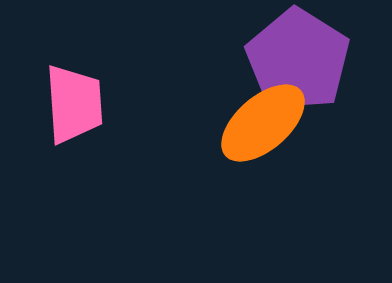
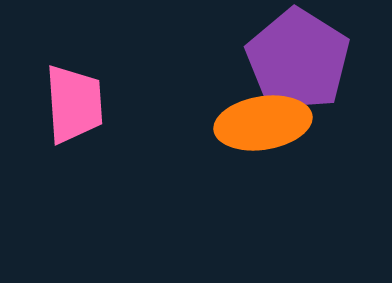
orange ellipse: rotated 32 degrees clockwise
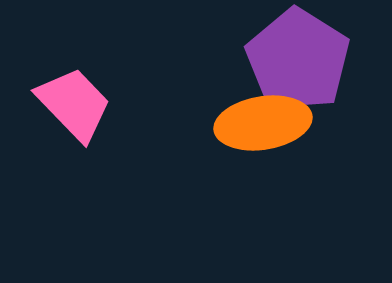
pink trapezoid: rotated 40 degrees counterclockwise
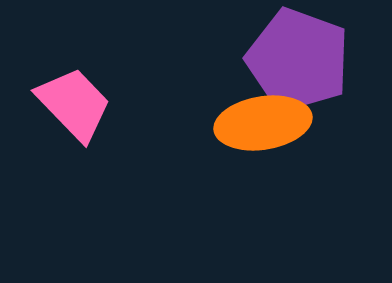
purple pentagon: rotated 12 degrees counterclockwise
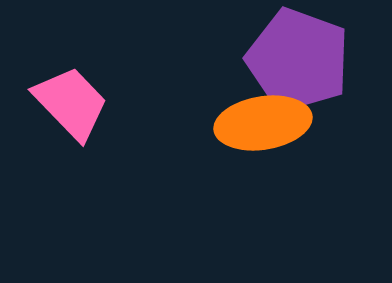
pink trapezoid: moved 3 px left, 1 px up
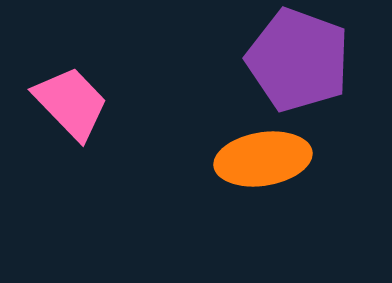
orange ellipse: moved 36 px down
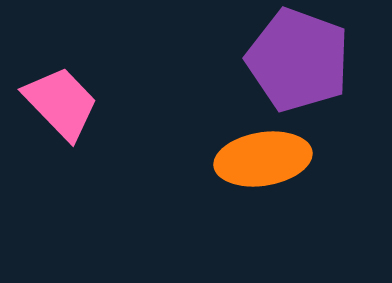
pink trapezoid: moved 10 px left
